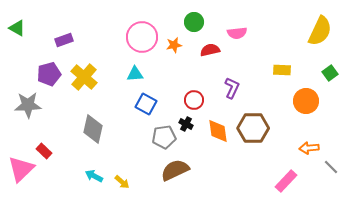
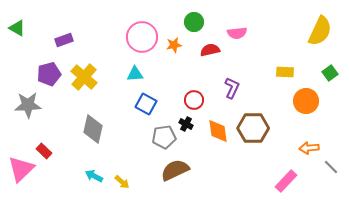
yellow rectangle: moved 3 px right, 2 px down
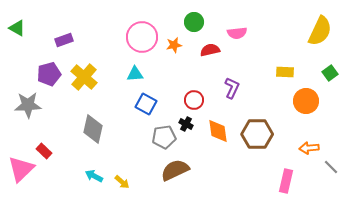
brown hexagon: moved 4 px right, 6 px down
pink rectangle: rotated 30 degrees counterclockwise
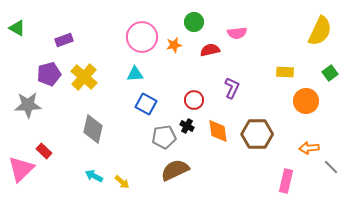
black cross: moved 1 px right, 2 px down
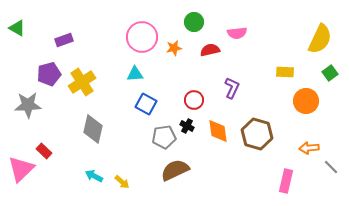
yellow semicircle: moved 8 px down
orange star: moved 3 px down
yellow cross: moved 2 px left, 5 px down; rotated 16 degrees clockwise
brown hexagon: rotated 16 degrees clockwise
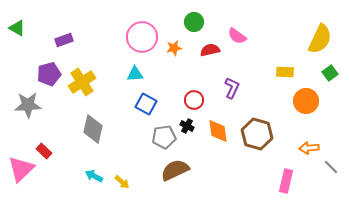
pink semicircle: moved 3 px down; rotated 42 degrees clockwise
